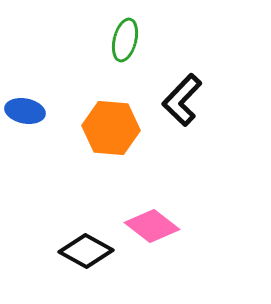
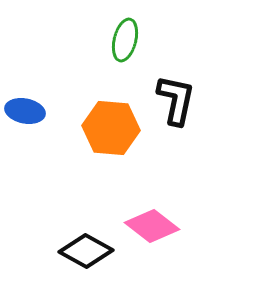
black L-shape: moved 6 px left; rotated 148 degrees clockwise
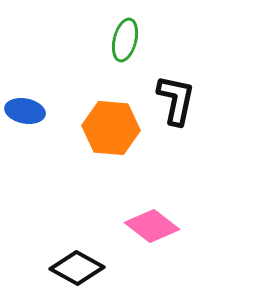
black diamond: moved 9 px left, 17 px down
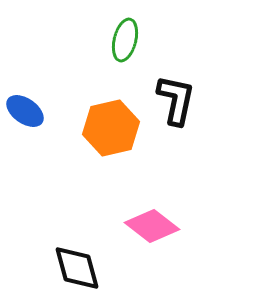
blue ellipse: rotated 24 degrees clockwise
orange hexagon: rotated 18 degrees counterclockwise
black diamond: rotated 46 degrees clockwise
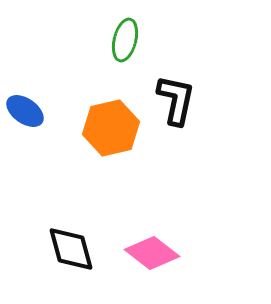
pink diamond: moved 27 px down
black diamond: moved 6 px left, 19 px up
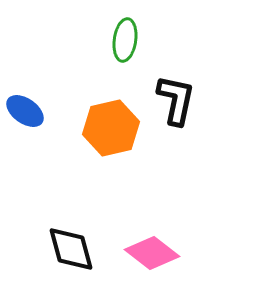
green ellipse: rotated 6 degrees counterclockwise
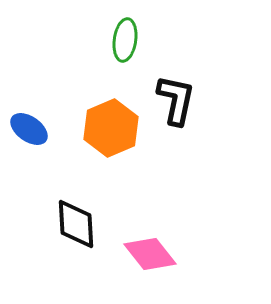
blue ellipse: moved 4 px right, 18 px down
orange hexagon: rotated 10 degrees counterclockwise
black diamond: moved 5 px right, 25 px up; rotated 12 degrees clockwise
pink diamond: moved 2 px left, 1 px down; rotated 14 degrees clockwise
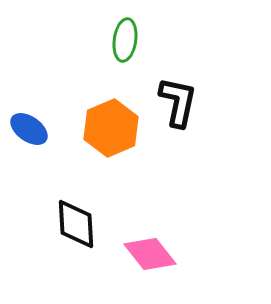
black L-shape: moved 2 px right, 2 px down
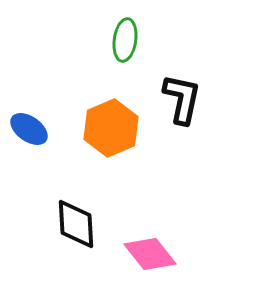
black L-shape: moved 4 px right, 3 px up
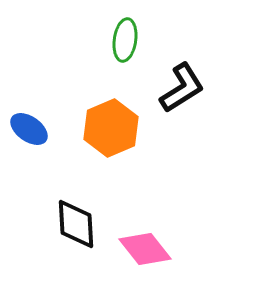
black L-shape: moved 11 px up; rotated 46 degrees clockwise
pink diamond: moved 5 px left, 5 px up
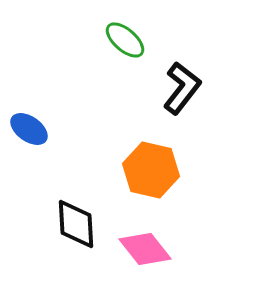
green ellipse: rotated 57 degrees counterclockwise
black L-shape: rotated 20 degrees counterclockwise
orange hexagon: moved 40 px right, 42 px down; rotated 24 degrees counterclockwise
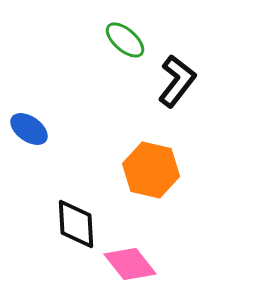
black L-shape: moved 5 px left, 7 px up
pink diamond: moved 15 px left, 15 px down
